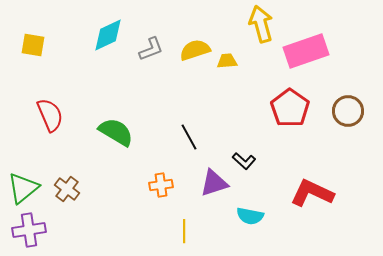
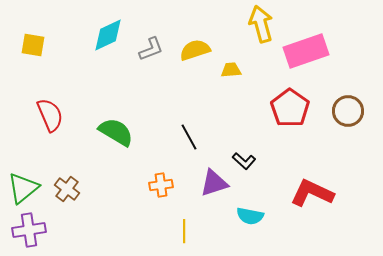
yellow trapezoid: moved 4 px right, 9 px down
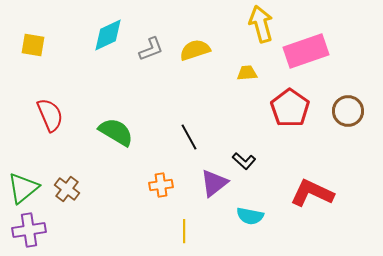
yellow trapezoid: moved 16 px right, 3 px down
purple triangle: rotated 20 degrees counterclockwise
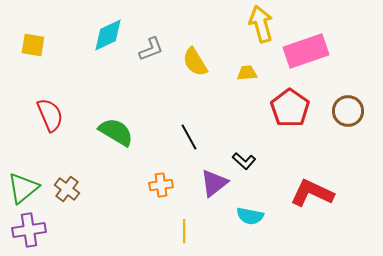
yellow semicircle: moved 12 px down; rotated 104 degrees counterclockwise
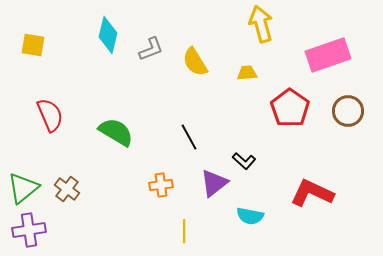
cyan diamond: rotated 51 degrees counterclockwise
pink rectangle: moved 22 px right, 4 px down
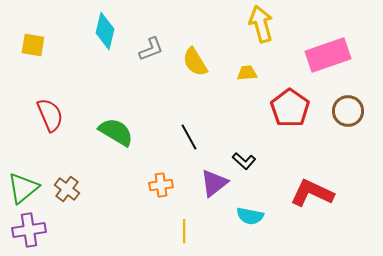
cyan diamond: moved 3 px left, 4 px up
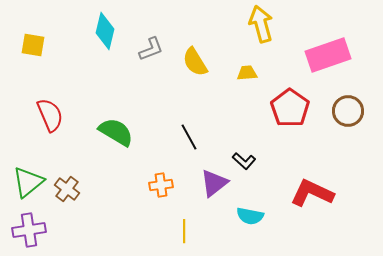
green triangle: moved 5 px right, 6 px up
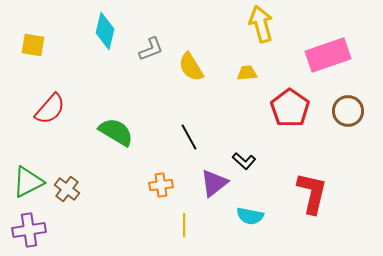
yellow semicircle: moved 4 px left, 5 px down
red semicircle: moved 6 px up; rotated 64 degrees clockwise
green triangle: rotated 12 degrees clockwise
red L-shape: rotated 78 degrees clockwise
yellow line: moved 6 px up
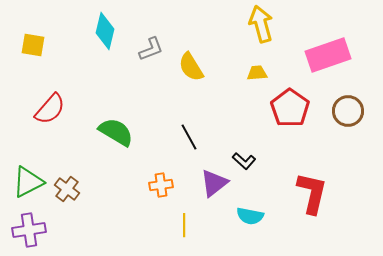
yellow trapezoid: moved 10 px right
